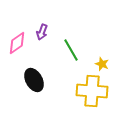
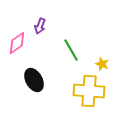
purple arrow: moved 2 px left, 6 px up
yellow cross: moved 3 px left
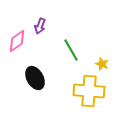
pink diamond: moved 2 px up
black ellipse: moved 1 px right, 2 px up
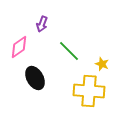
purple arrow: moved 2 px right, 2 px up
pink diamond: moved 2 px right, 6 px down
green line: moved 2 px left, 1 px down; rotated 15 degrees counterclockwise
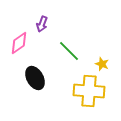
pink diamond: moved 4 px up
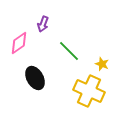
purple arrow: moved 1 px right
yellow cross: rotated 20 degrees clockwise
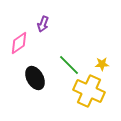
green line: moved 14 px down
yellow star: rotated 24 degrees counterclockwise
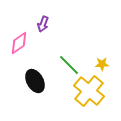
black ellipse: moved 3 px down
yellow cross: rotated 16 degrees clockwise
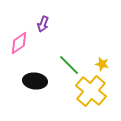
yellow star: rotated 16 degrees clockwise
black ellipse: rotated 55 degrees counterclockwise
yellow cross: moved 2 px right
